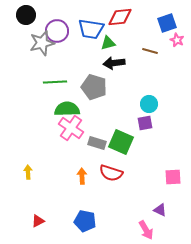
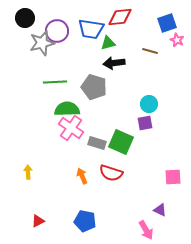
black circle: moved 1 px left, 3 px down
orange arrow: rotated 21 degrees counterclockwise
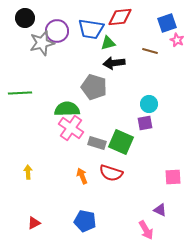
green line: moved 35 px left, 11 px down
red triangle: moved 4 px left, 2 px down
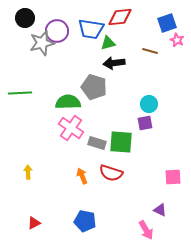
green semicircle: moved 1 px right, 7 px up
green square: rotated 20 degrees counterclockwise
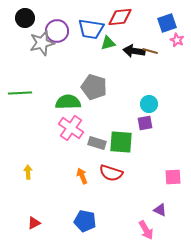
black arrow: moved 20 px right, 12 px up; rotated 15 degrees clockwise
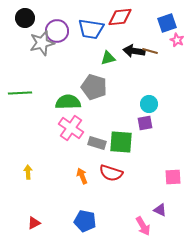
green triangle: moved 15 px down
pink arrow: moved 3 px left, 4 px up
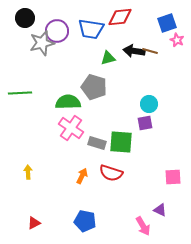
orange arrow: rotated 49 degrees clockwise
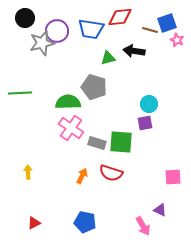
brown line: moved 21 px up
blue pentagon: moved 1 px down
